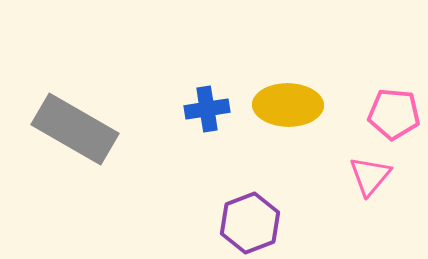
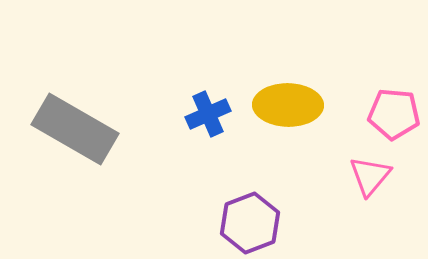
blue cross: moved 1 px right, 5 px down; rotated 15 degrees counterclockwise
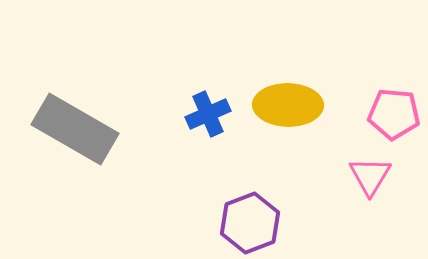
pink triangle: rotated 9 degrees counterclockwise
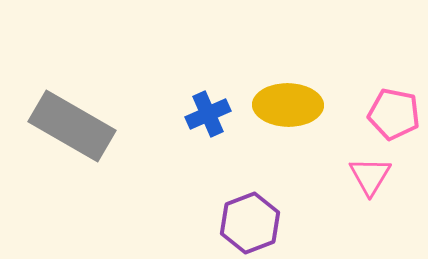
pink pentagon: rotated 6 degrees clockwise
gray rectangle: moved 3 px left, 3 px up
